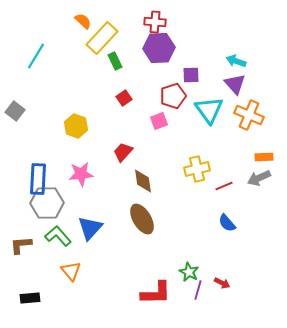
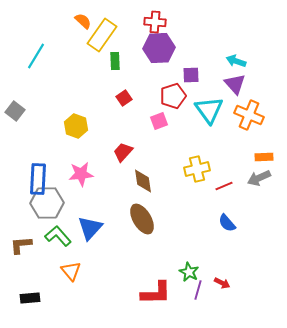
yellow rectangle: moved 3 px up; rotated 8 degrees counterclockwise
green rectangle: rotated 24 degrees clockwise
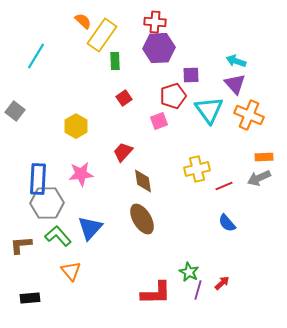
yellow hexagon: rotated 10 degrees clockwise
red arrow: rotated 70 degrees counterclockwise
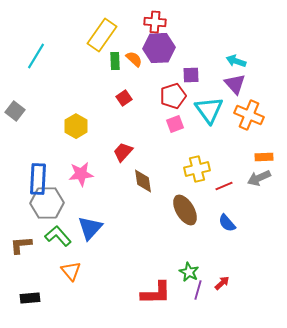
orange semicircle: moved 51 px right, 38 px down
pink square: moved 16 px right, 3 px down
brown ellipse: moved 43 px right, 9 px up
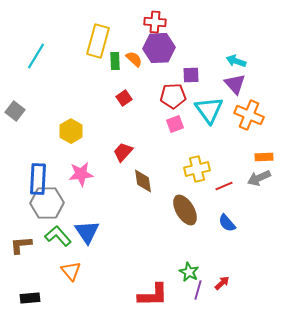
yellow rectangle: moved 4 px left, 6 px down; rotated 20 degrees counterclockwise
red pentagon: rotated 15 degrees clockwise
yellow hexagon: moved 5 px left, 5 px down
blue triangle: moved 3 px left, 4 px down; rotated 16 degrees counterclockwise
red L-shape: moved 3 px left, 2 px down
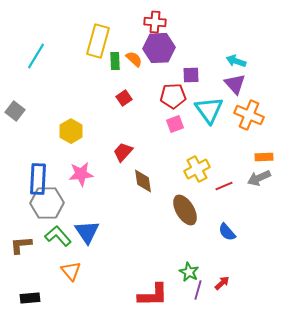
yellow cross: rotated 15 degrees counterclockwise
blue semicircle: moved 9 px down
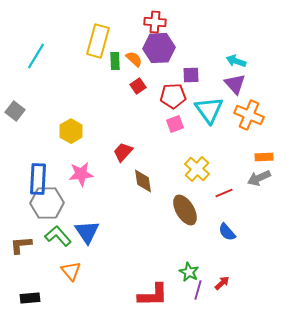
red square: moved 14 px right, 12 px up
yellow cross: rotated 20 degrees counterclockwise
red line: moved 7 px down
